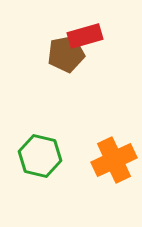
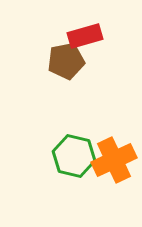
brown pentagon: moved 7 px down
green hexagon: moved 34 px right
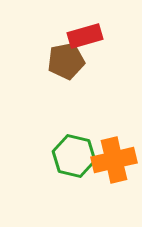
orange cross: rotated 12 degrees clockwise
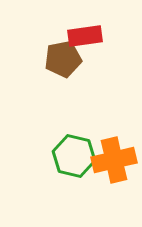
red rectangle: rotated 8 degrees clockwise
brown pentagon: moved 3 px left, 2 px up
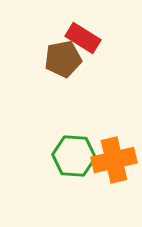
red rectangle: moved 2 px left, 2 px down; rotated 40 degrees clockwise
green hexagon: rotated 9 degrees counterclockwise
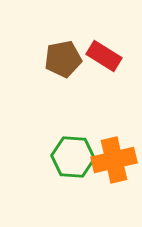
red rectangle: moved 21 px right, 18 px down
green hexagon: moved 1 px left, 1 px down
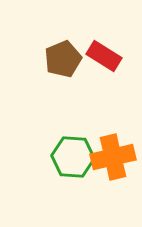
brown pentagon: rotated 12 degrees counterclockwise
orange cross: moved 1 px left, 3 px up
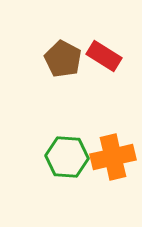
brown pentagon: rotated 21 degrees counterclockwise
green hexagon: moved 6 px left
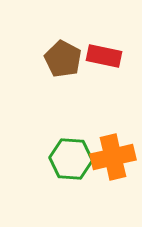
red rectangle: rotated 20 degrees counterclockwise
green hexagon: moved 4 px right, 2 px down
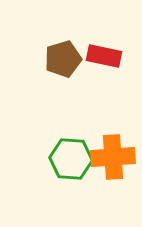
brown pentagon: rotated 27 degrees clockwise
orange cross: rotated 9 degrees clockwise
